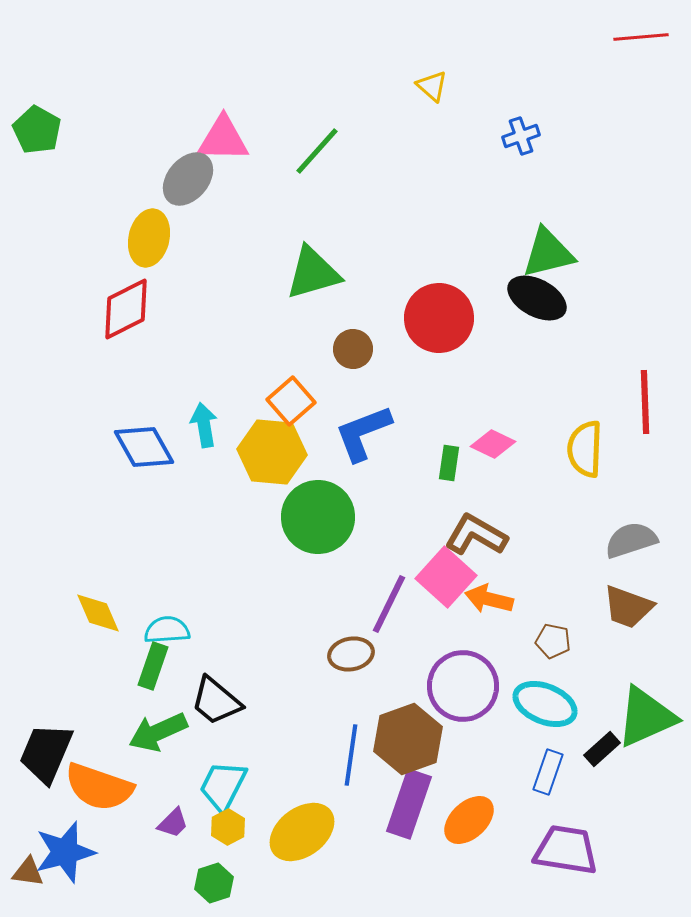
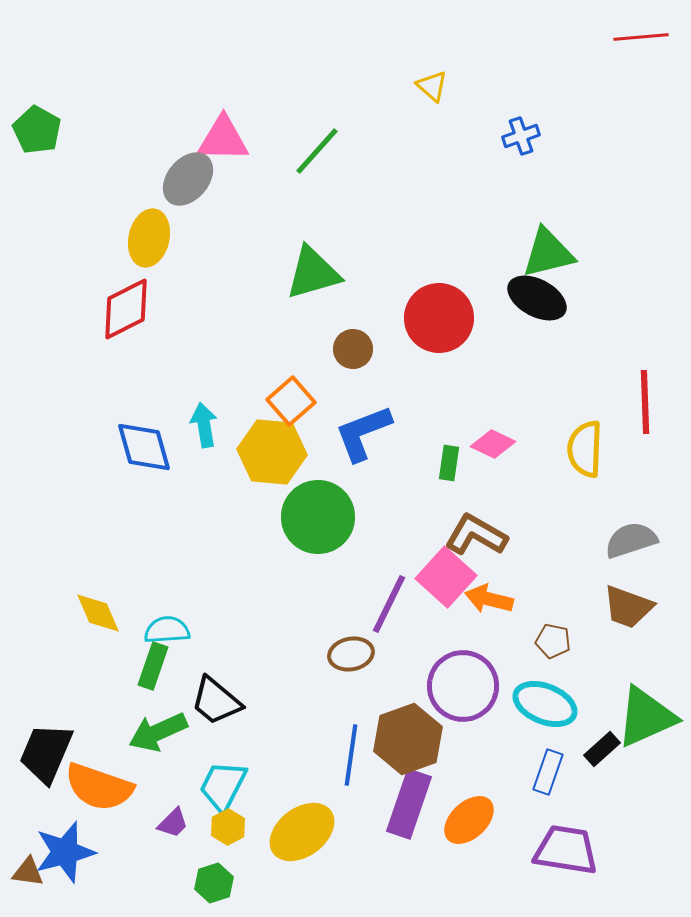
blue diamond at (144, 447): rotated 14 degrees clockwise
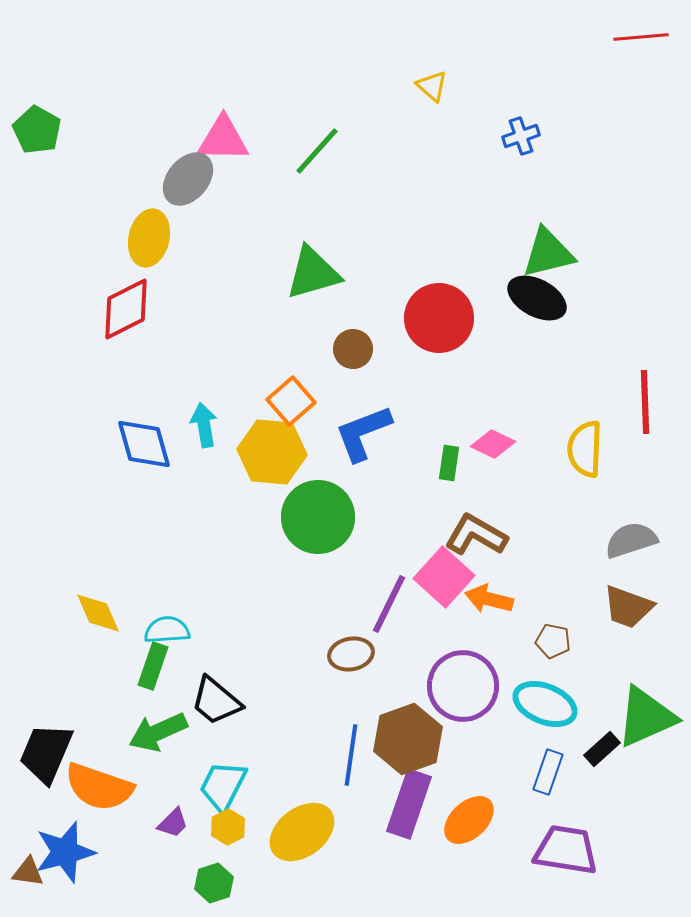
blue diamond at (144, 447): moved 3 px up
pink square at (446, 577): moved 2 px left
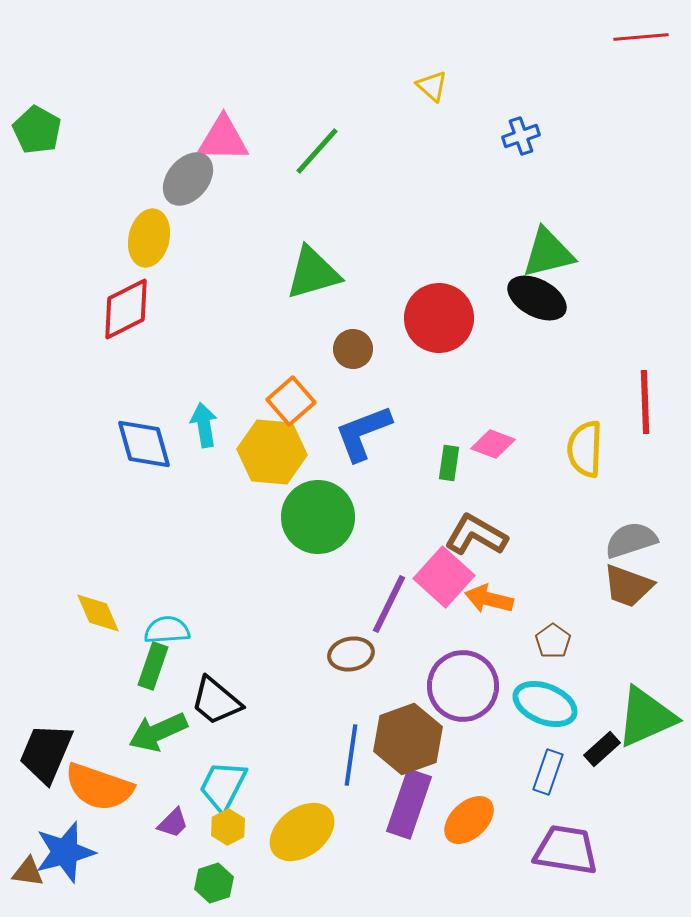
pink diamond at (493, 444): rotated 6 degrees counterclockwise
brown trapezoid at (628, 607): moved 21 px up
brown pentagon at (553, 641): rotated 24 degrees clockwise
